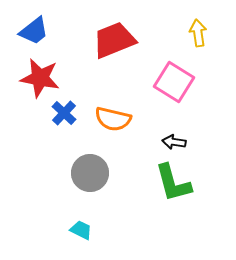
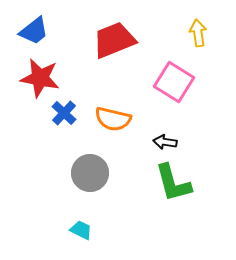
black arrow: moved 9 px left
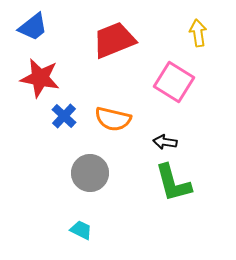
blue trapezoid: moved 1 px left, 4 px up
blue cross: moved 3 px down
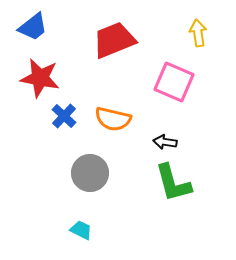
pink square: rotated 9 degrees counterclockwise
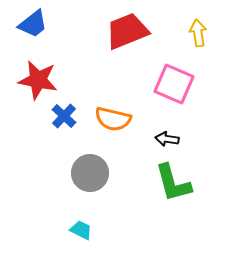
blue trapezoid: moved 3 px up
red trapezoid: moved 13 px right, 9 px up
red star: moved 2 px left, 2 px down
pink square: moved 2 px down
black arrow: moved 2 px right, 3 px up
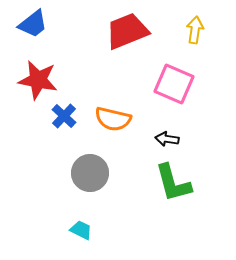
yellow arrow: moved 3 px left, 3 px up; rotated 16 degrees clockwise
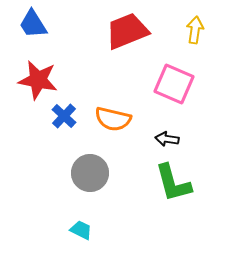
blue trapezoid: rotated 96 degrees clockwise
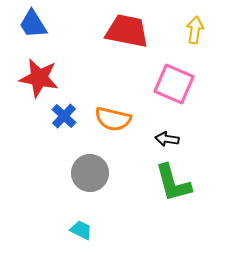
red trapezoid: rotated 33 degrees clockwise
red star: moved 1 px right, 2 px up
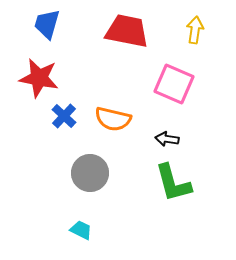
blue trapezoid: moved 14 px right; rotated 48 degrees clockwise
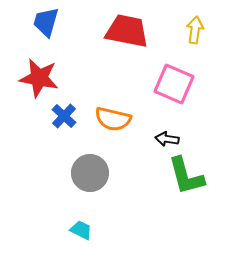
blue trapezoid: moved 1 px left, 2 px up
green L-shape: moved 13 px right, 7 px up
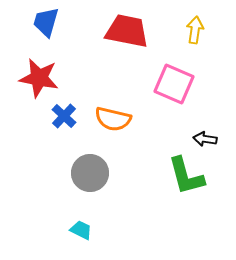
black arrow: moved 38 px right
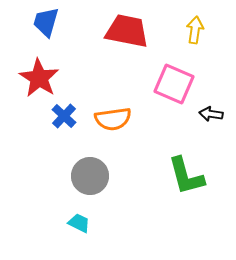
red star: rotated 21 degrees clockwise
orange semicircle: rotated 21 degrees counterclockwise
black arrow: moved 6 px right, 25 px up
gray circle: moved 3 px down
cyan trapezoid: moved 2 px left, 7 px up
